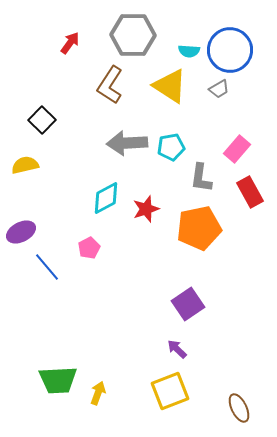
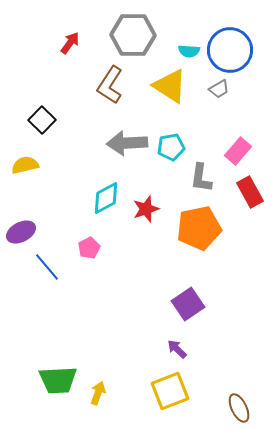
pink rectangle: moved 1 px right, 2 px down
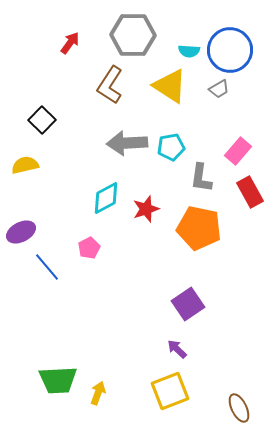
orange pentagon: rotated 24 degrees clockwise
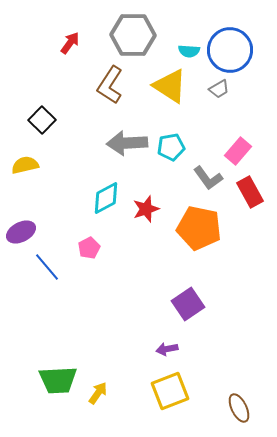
gray L-shape: moved 7 px right; rotated 44 degrees counterclockwise
purple arrow: moved 10 px left; rotated 55 degrees counterclockwise
yellow arrow: rotated 15 degrees clockwise
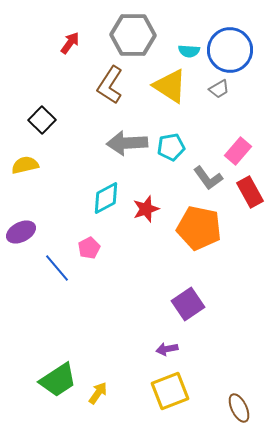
blue line: moved 10 px right, 1 px down
green trapezoid: rotated 30 degrees counterclockwise
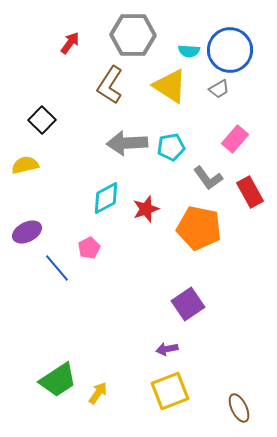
pink rectangle: moved 3 px left, 12 px up
purple ellipse: moved 6 px right
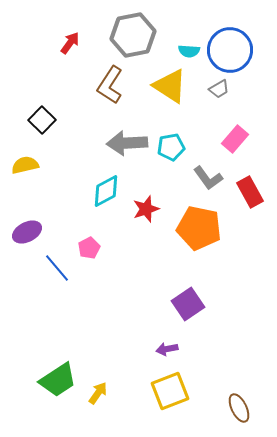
gray hexagon: rotated 12 degrees counterclockwise
cyan diamond: moved 7 px up
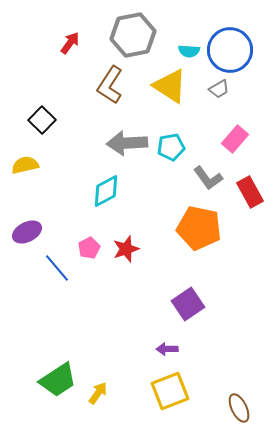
red star: moved 20 px left, 40 px down
purple arrow: rotated 10 degrees clockwise
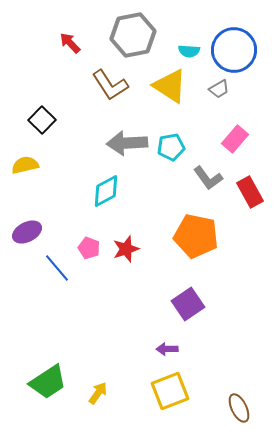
red arrow: rotated 80 degrees counterclockwise
blue circle: moved 4 px right
brown L-shape: rotated 66 degrees counterclockwise
orange pentagon: moved 3 px left, 8 px down
pink pentagon: rotated 25 degrees counterclockwise
green trapezoid: moved 10 px left, 2 px down
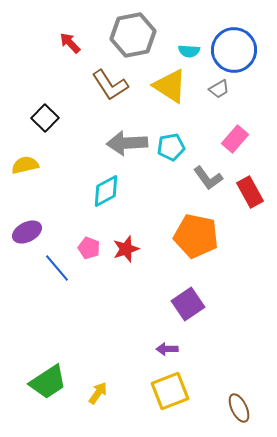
black square: moved 3 px right, 2 px up
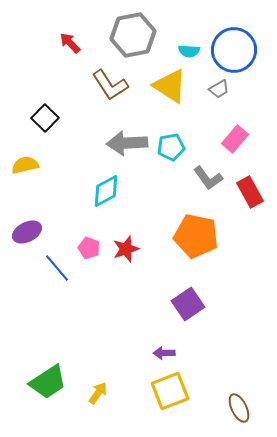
purple arrow: moved 3 px left, 4 px down
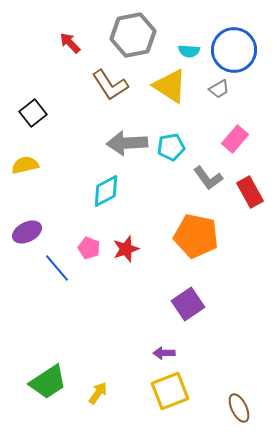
black square: moved 12 px left, 5 px up; rotated 8 degrees clockwise
